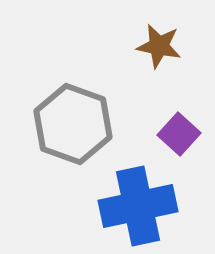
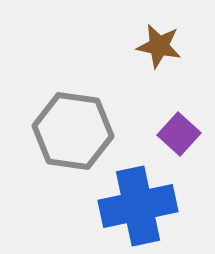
gray hexagon: moved 7 px down; rotated 12 degrees counterclockwise
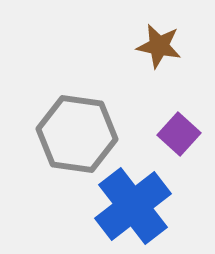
gray hexagon: moved 4 px right, 3 px down
blue cross: moved 5 px left; rotated 26 degrees counterclockwise
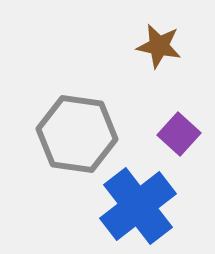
blue cross: moved 5 px right
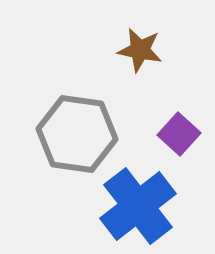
brown star: moved 19 px left, 4 px down
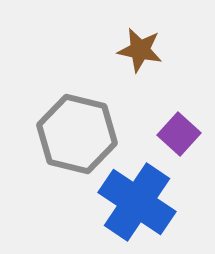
gray hexagon: rotated 6 degrees clockwise
blue cross: moved 1 px left, 4 px up; rotated 18 degrees counterclockwise
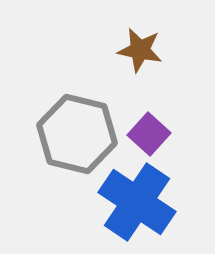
purple square: moved 30 px left
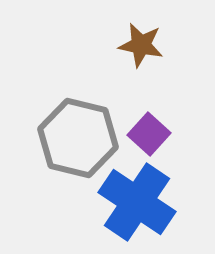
brown star: moved 1 px right, 5 px up
gray hexagon: moved 1 px right, 4 px down
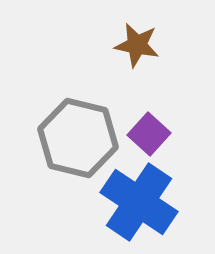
brown star: moved 4 px left
blue cross: moved 2 px right
